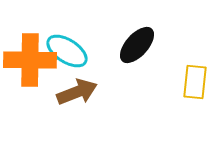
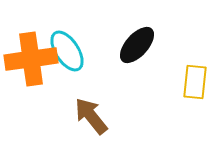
cyan ellipse: rotated 24 degrees clockwise
orange cross: moved 1 px right, 1 px up; rotated 9 degrees counterclockwise
brown arrow: moved 14 px right, 24 px down; rotated 108 degrees counterclockwise
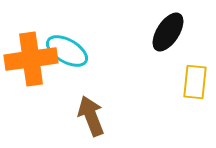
black ellipse: moved 31 px right, 13 px up; rotated 9 degrees counterclockwise
cyan ellipse: rotated 27 degrees counterclockwise
brown arrow: rotated 18 degrees clockwise
